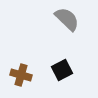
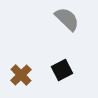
brown cross: rotated 30 degrees clockwise
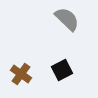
brown cross: moved 1 px up; rotated 10 degrees counterclockwise
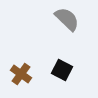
black square: rotated 35 degrees counterclockwise
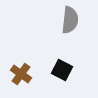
gray semicircle: moved 3 px right, 1 px down; rotated 52 degrees clockwise
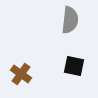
black square: moved 12 px right, 4 px up; rotated 15 degrees counterclockwise
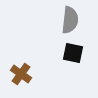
black square: moved 1 px left, 13 px up
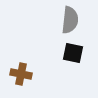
brown cross: rotated 25 degrees counterclockwise
